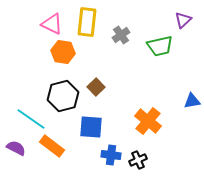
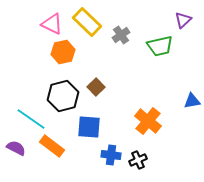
yellow rectangle: rotated 52 degrees counterclockwise
orange hexagon: rotated 20 degrees counterclockwise
blue square: moved 2 px left
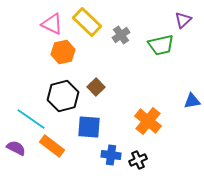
green trapezoid: moved 1 px right, 1 px up
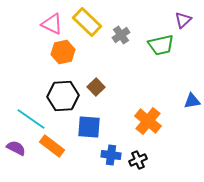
black hexagon: rotated 12 degrees clockwise
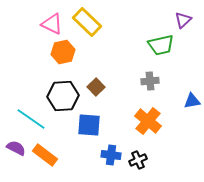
gray cross: moved 29 px right, 46 px down; rotated 30 degrees clockwise
blue square: moved 2 px up
orange rectangle: moved 7 px left, 9 px down
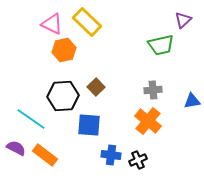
orange hexagon: moved 1 px right, 2 px up
gray cross: moved 3 px right, 9 px down
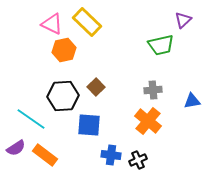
purple semicircle: rotated 120 degrees clockwise
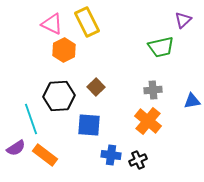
yellow rectangle: rotated 20 degrees clockwise
green trapezoid: moved 2 px down
orange hexagon: rotated 15 degrees counterclockwise
black hexagon: moved 4 px left
cyan line: rotated 36 degrees clockwise
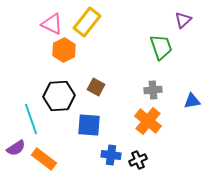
yellow rectangle: rotated 64 degrees clockwise
green trapezoid: rotated 96 degrees counterclockwise
brown square: rotated 18 degrees counterclockwise
orange rectangle: moved 1 px left, 4 px down
